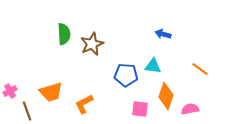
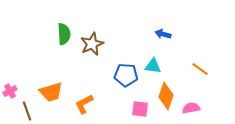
pink semicircle: moved 1 px right, 1 px up
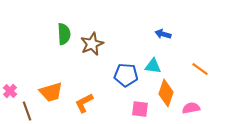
pink cross: rotated 16 degrees counterclockwise
orange diamond: moved 3 px up
orange L-shape: moved 1 px up
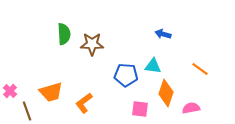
brown star: rotated 25 degrees clockwise
orange L-shape: rotated 10 degrees counterclockwise
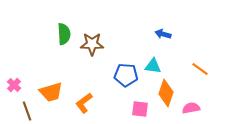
pink cross: moved 4 px right, 6 px up
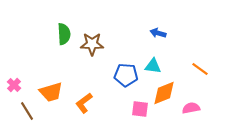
blue arrow: moved 5 px left, 1 px up
orange diamond: moved 2 px left; rotated 48 degrees clockwise
brown line: rotated 12 degrees counterclockwise
